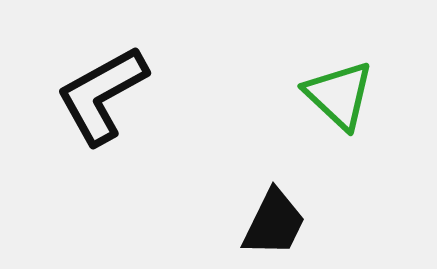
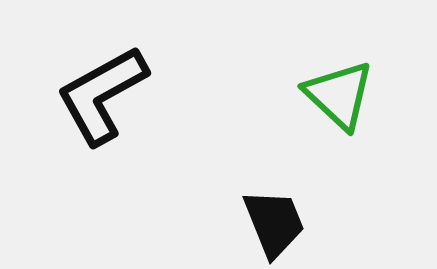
black trapezoid: rotated 48 degrees counterclockwise
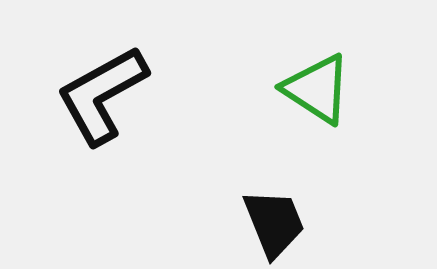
green triangle: moved 22 px left, 6 px up; rotated 10 degrees counterclockwise
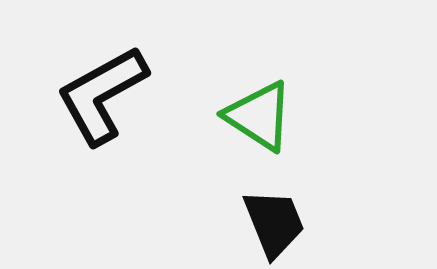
green triangle: moved 58 px left, 27 px down
